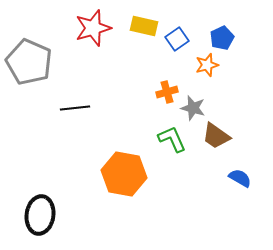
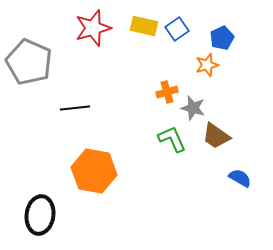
blue square: moved 10 px up
orange hexagon: moved 30 px left, 3 px up
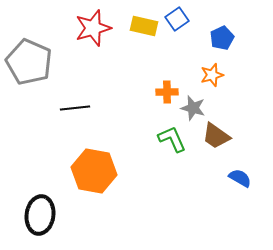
blue square: moved 10 px up
orange star: moved 5 px right, 10 px down
orange cross: rotated 15 degrees clockwise
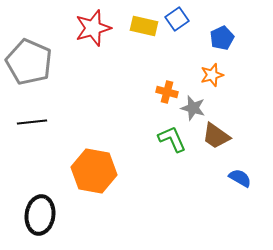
orange cross: rotated 15 degrees clockwise
black line: moved 43 px left, 14 px down
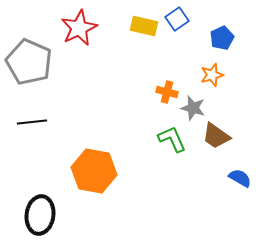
red star: moved 14 px left; rotated 9 degrees counterclockwise
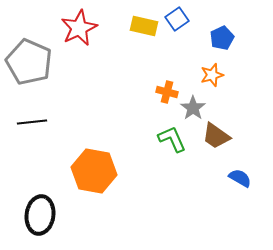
gray star: rotated 20 degrees clockwise
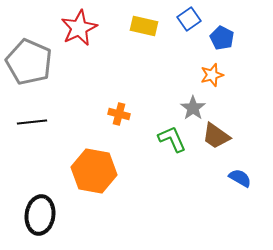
blue square: moved 12 px right
blue pentagon: rotated 20 degrees counterclockwise
orange cross: moved 48 px left, 22 px down
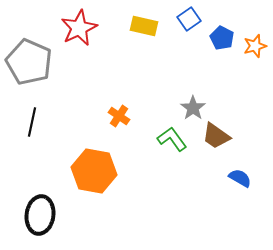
orange star: moved 43 px right, 29 px up
orange cross: moved 2 px down; rotated 20 degrees clockwise
black line: rotated 72 degrees counterclockwise
green L-shape: rotated 12 degrees counterclockwise
